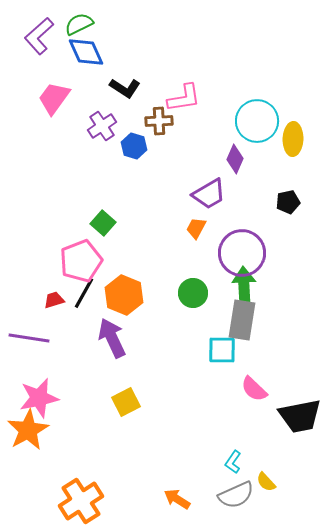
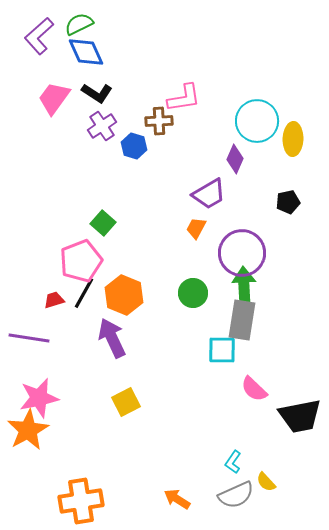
black L-shape: moved 28 px left, 5 px down
orange cross: rotated 24 degrees clockwise
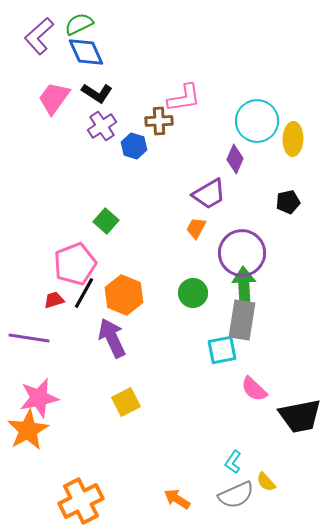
green square: moved 3 px right, 2 px up
pink pentagon: moved 6 px left, 3 px down
cyan square: rotated 12 degrees counterclockwise
orange cross: rotated 18 degrees counterclockwise
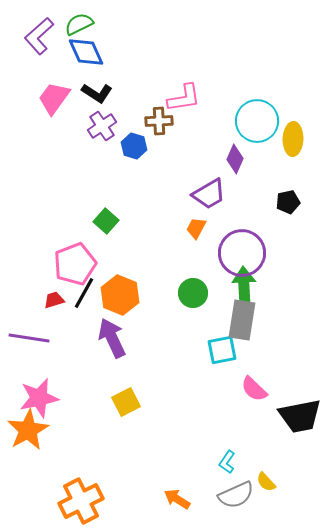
orange hexagon: moved 4 px left
cyan L-shape: moved 6 px left
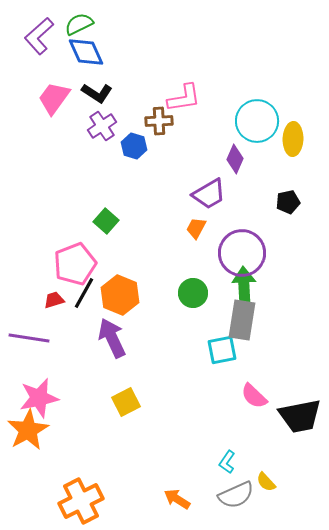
pink semicircle: moved 7 px down
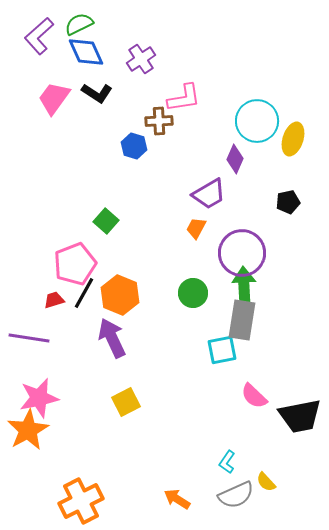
purple cross: moved 39 px right, 67 px up
yellow ellipse: rotated 16 degrees clockwise
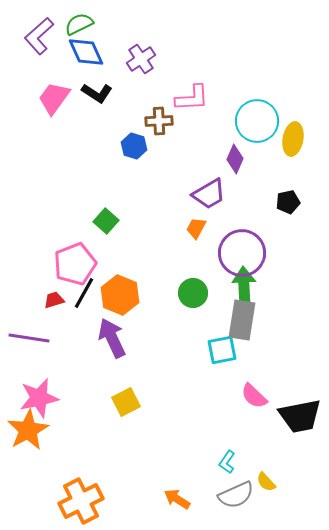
pink L-shape: moved 8 px right; rotated 6 degrees clockwise
yellow ellipse: rotated 8 degrees counterclockwise
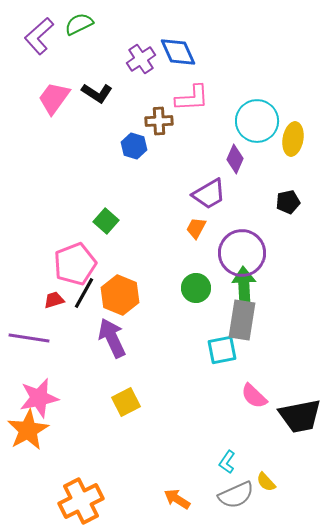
blue diamond: moved 92 px right
green circle: moved 3 px right, 5 px up
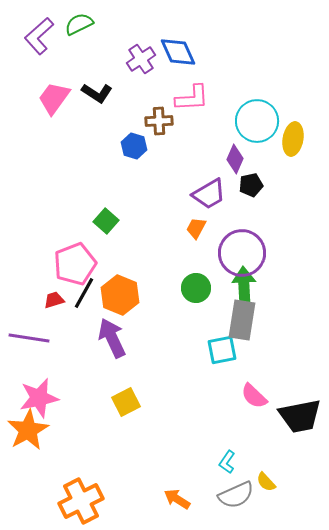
black pentagon: moved 37 px left, 17 px up
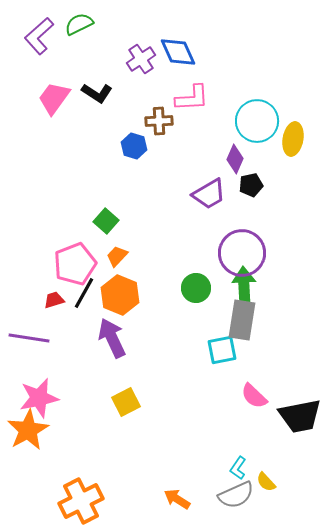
orange trapezoid: moved 79 px left, 28 px down; rotated 15 degrees clockwise
cyan L-shape: moved 11 px right, 6 px down
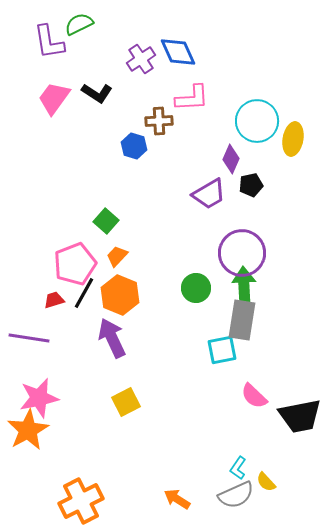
purple L-shape: moved 10 px right, 6 px down; rotated 57 degrees counterclockwise
purple diamond: moved 4 px left
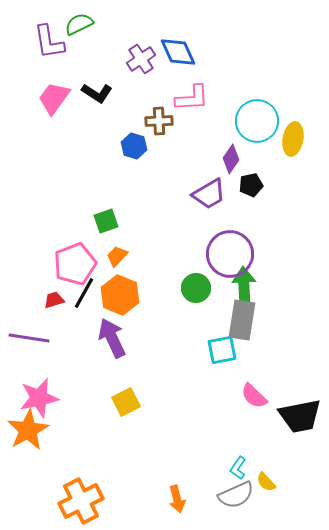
purple diamond: rotated 12 degrees clockwise
green square: rotated 30 degrees clockwise
purple circle: moved 12 px left, 1 px down
orange arrow: rotated 136 degrees counterclockwise
